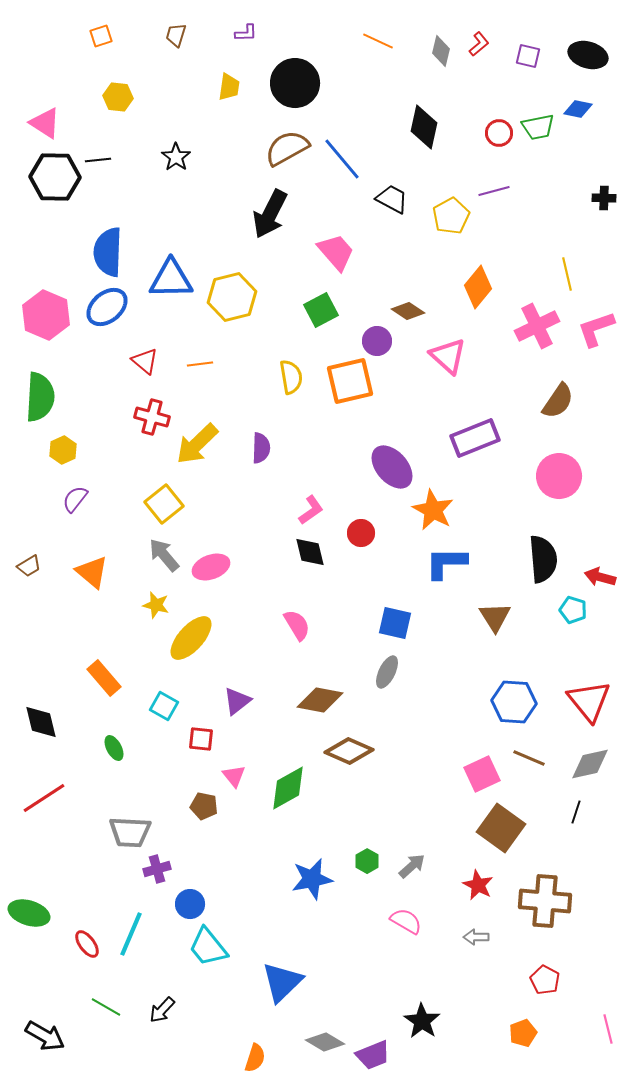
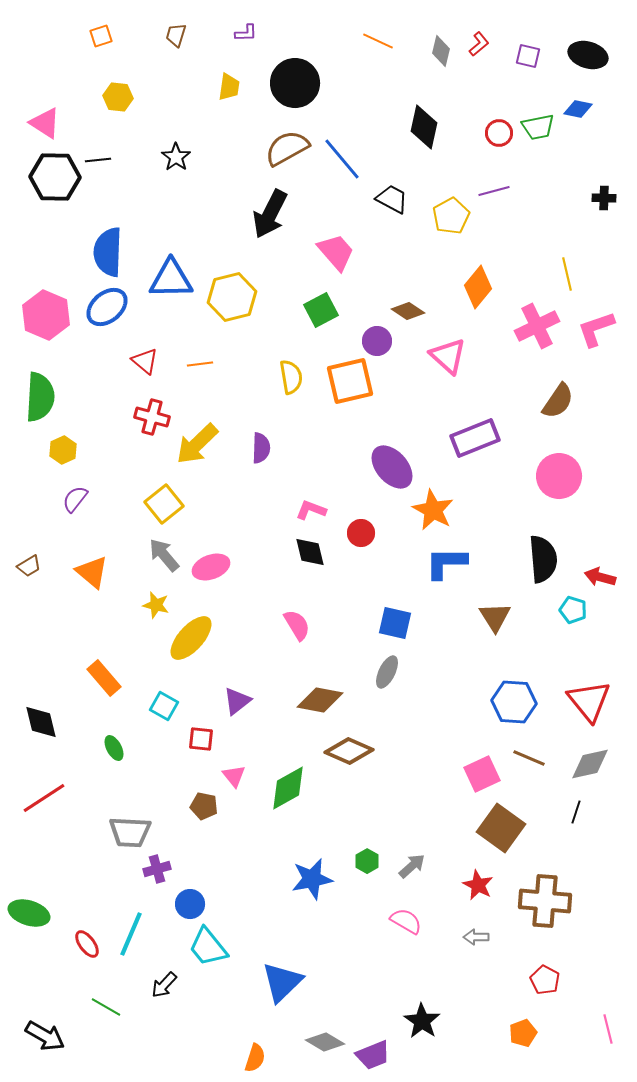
pink L-shape at (311, 510): rotated 124 degrees counterclockwise
black arrow at (162, 1010): moved 2 px right, 25 px up
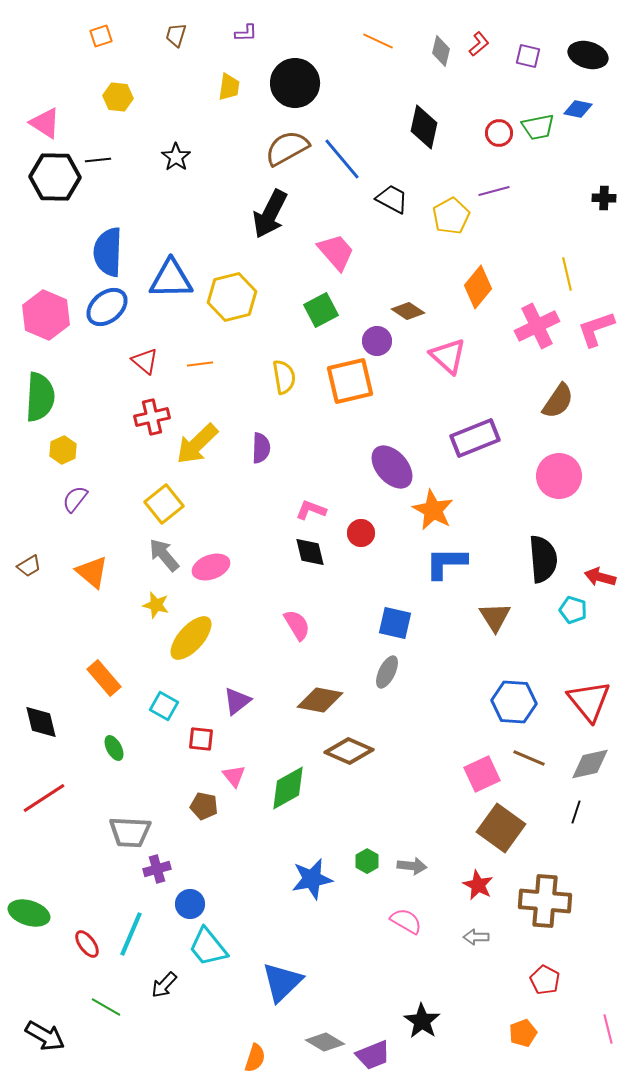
yellow semicircle at (291, 377): moved 7 px left
red cross at (152, 417): rotated 28 degrees counterclockwise
gray arrow at (412, 866): rotated 48 degrees clockwise
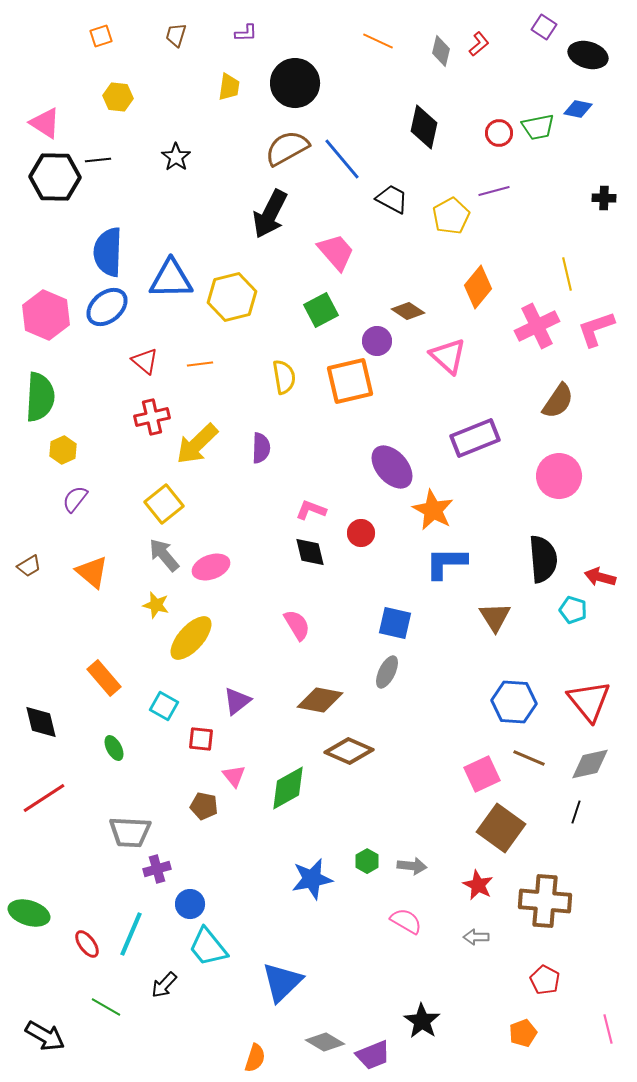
purple square at (528, 56): moved 16 px right, 29 px up; rotated 20 degrees clockwise
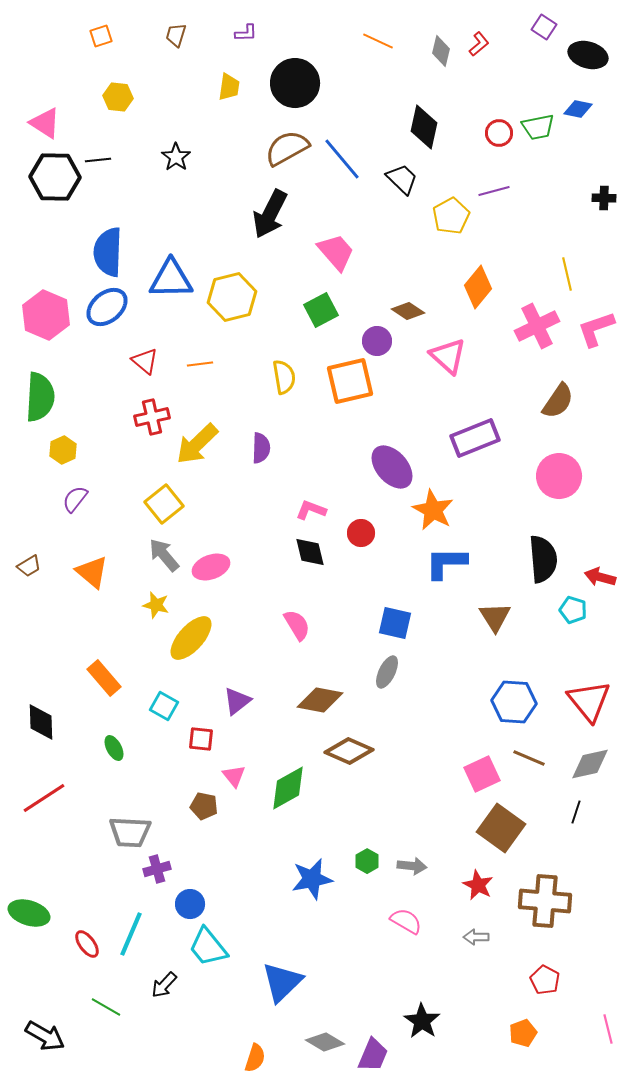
black trapezoid at (392, 199): moved 10 px right, 20 px up; rotated 16 degrees clockwise
black diamond at (41, 722): rotated 12 degrees clockwise
purple trapezoid at (373, 1055): rotated 45 degrees counterclockwise
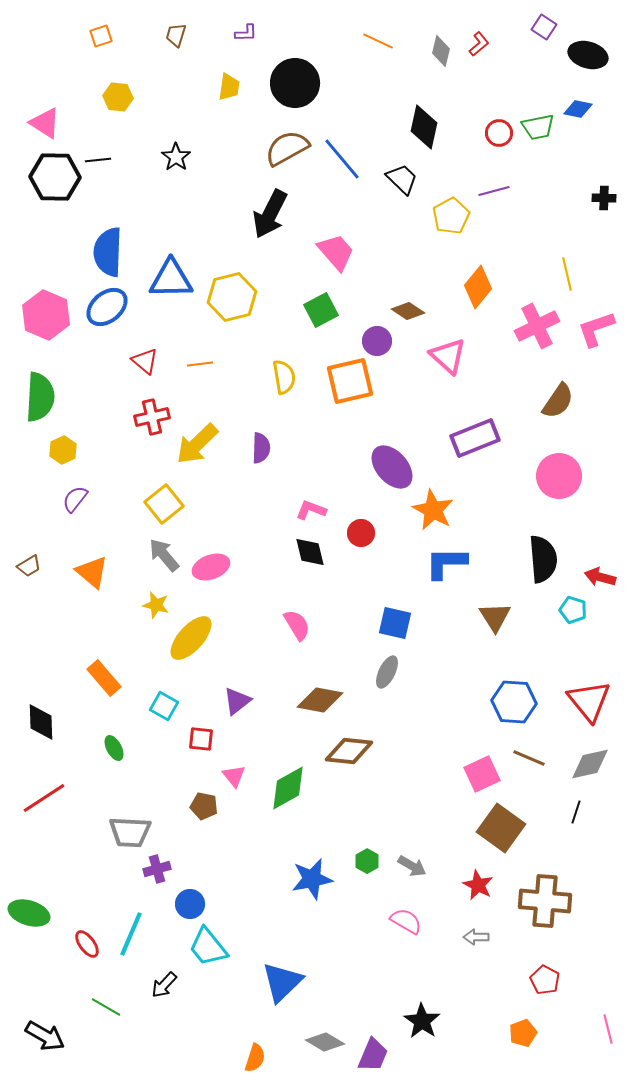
brown diamond at (349, 751): rotated 18 degrees counterclockwise
gray arrow at (412, 866): rotated 24 degrees clockwise
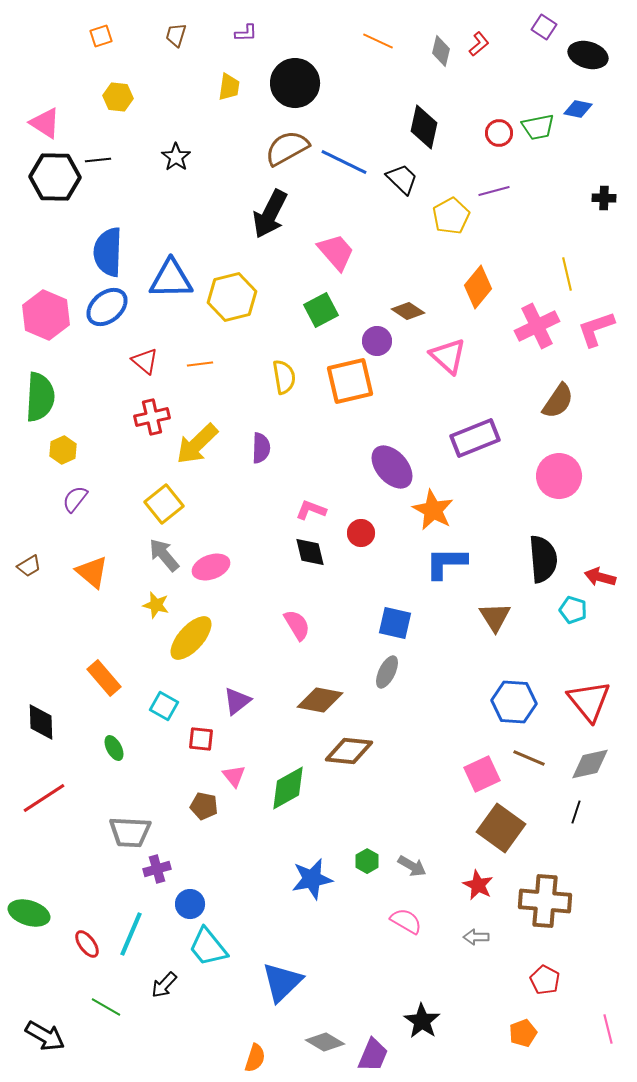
blue line at (342, 159): moved 2 px right, 3 px down; rotated 24 degrees counterclockwise
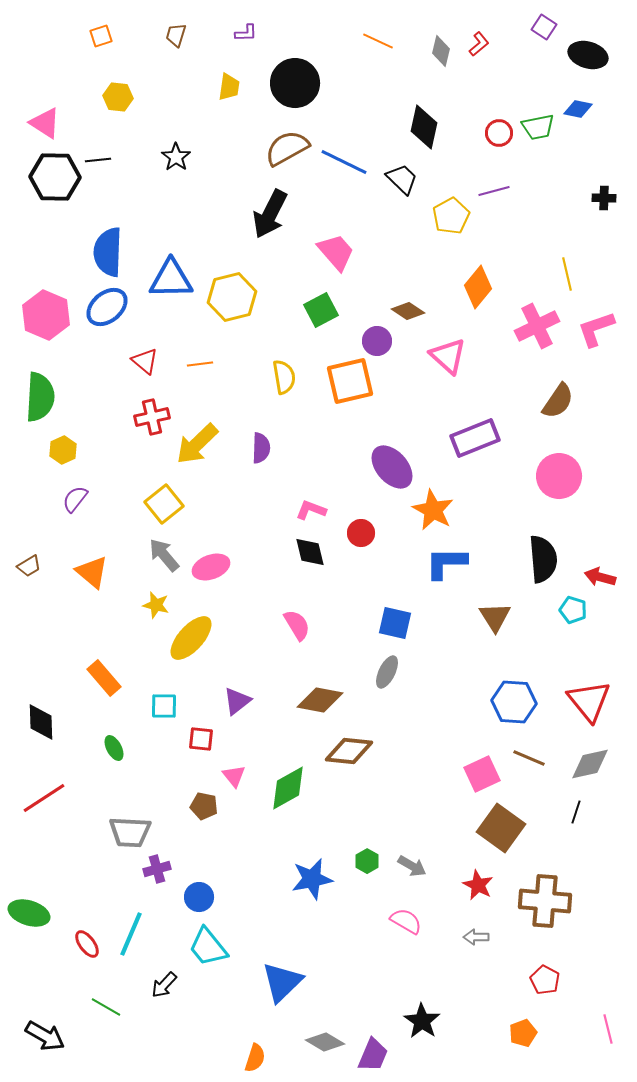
cyan square at (164, 706): rotated 28 degrees counterclockwise
blue circle at (190, 904): moved 9 px right, 7 px up
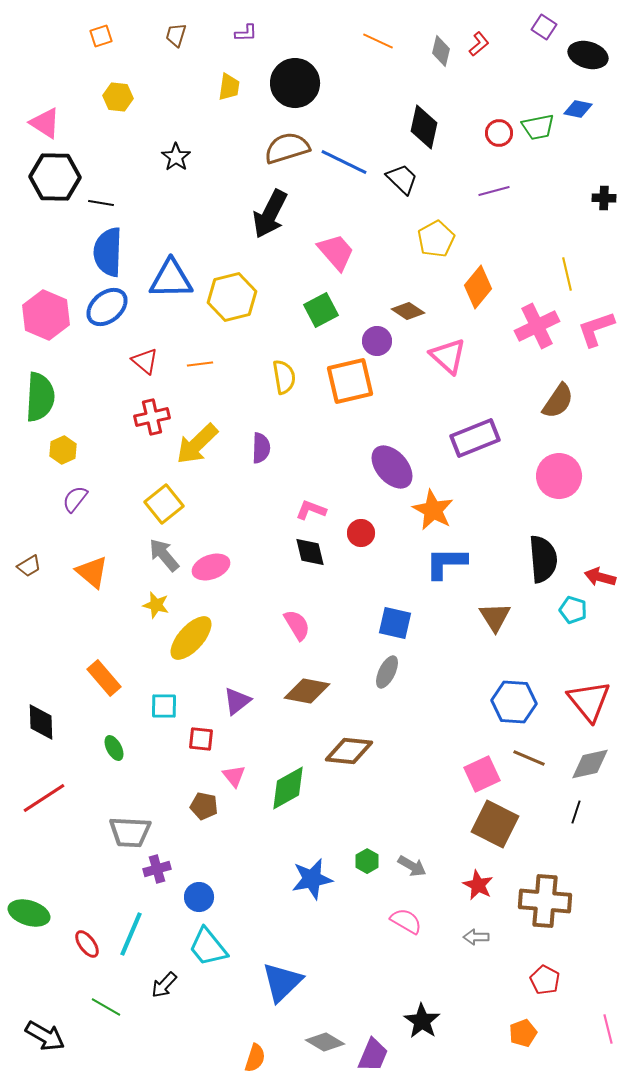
brown semicircle at (287, 148): rotated 12 degrees clockwise
black line at (98, 160): moved 3 px right, 43 px down; rotated 15 degrees clockwise
yellow pentagon at (451, 216): moved 15 px left, 23 px down
brown diamond at (320, 700): moved 13 px left, 9 px up
brown square at (501, 828): moved 6 px left, 4 px up; rotated 9 degrees counterclockwise
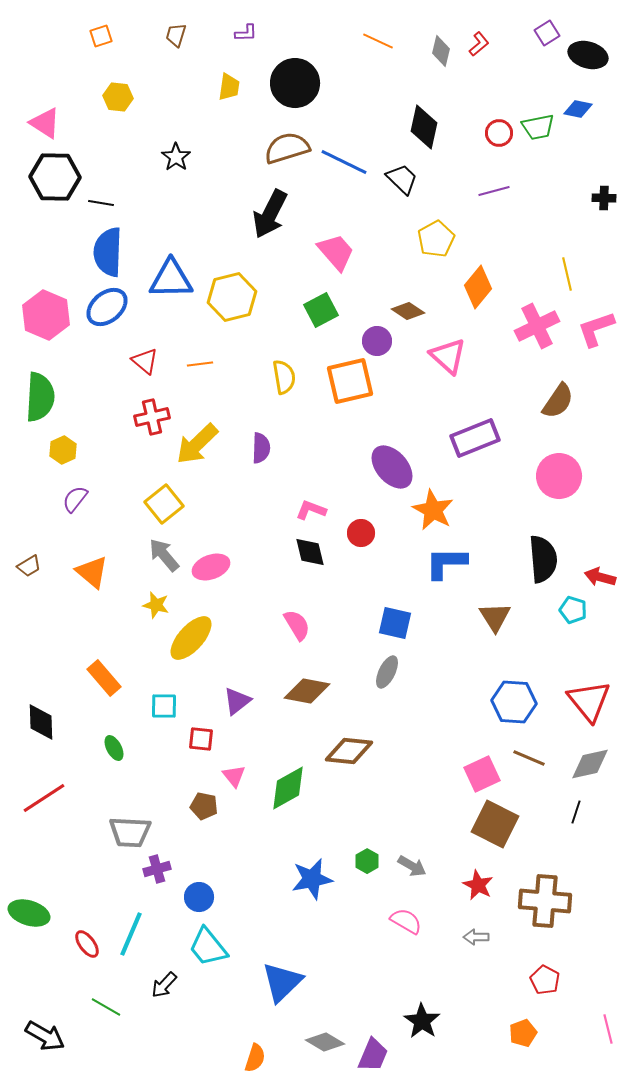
purple square at (544, 27): moved 3 px right, 6 px down; rotated 25 degrees clockwise
